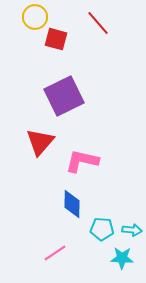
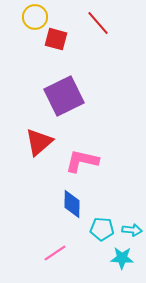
red triangle: moved 1 px left; rotated 8 degrees clockwise
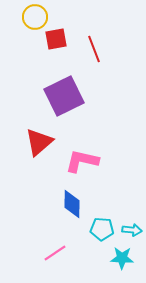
red line: moved 4 px left, 26 px down; rotated 20 degrees clockwise
red square: rotated 25 degrees counterclockwise
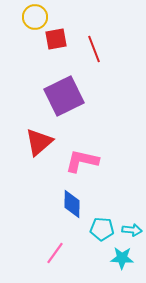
pink line: rotated 20 degrees counterclockwise
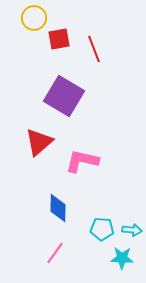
yellow circle: moved 1 px left, 1 px down
red square: moved 3 px right
purple square: rotated 33 degrees counterclockwise
blue diamond: moved 14 px left, 4 px down
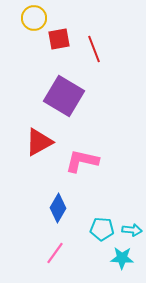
red triangle: rotated 12 degrees clockwise
blue diamond: rotated 28 degrees clockwise
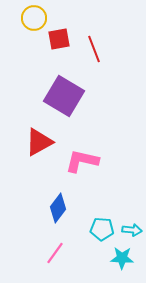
blue diamond: rotated 8 degrees clockwise
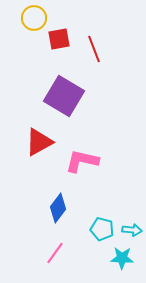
cyan pentagon: rotated 10 degrees clockwise
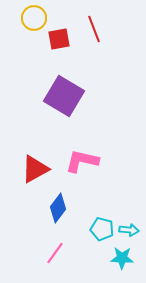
red line: moved 20 px up
red triangle: moved 4 px left, 27 px down
cyan arrow: moved 3 px left
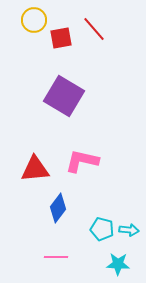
yellow circle: moved 2 px down
red line: rotated 20 degrees counterclockwise
red square: moved 2 px right, 1 px up
red triangle: rotated 24 degrees clockwise
pink line: moved 1 px right, 4 px down; rotated 55 degrees clockwise
cyan star: moved 4 px left, 6 px down
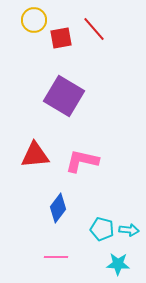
red triangle: moved 14 px up
